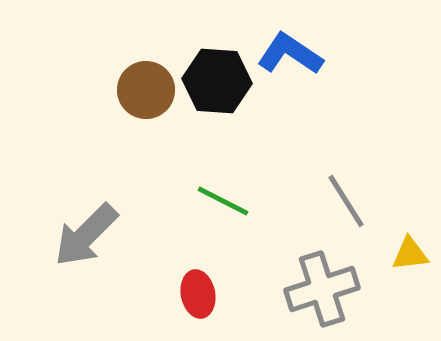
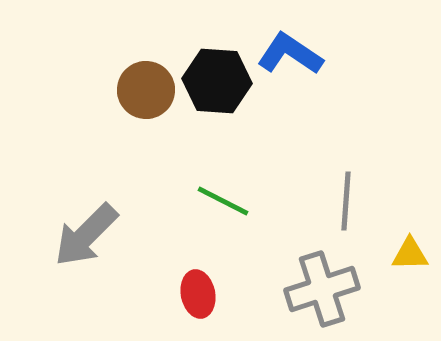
gray line: rotated 36 degrees clockwise
yellow triangle: rotated 6 degrees clockwise
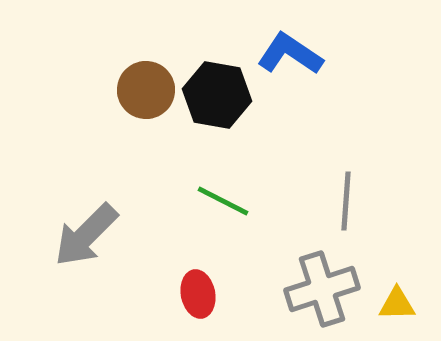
black hexagon: moved 14 px down; rotated 6 degrees clockwise
yellow triangle: moved 13 px left, 50 px down
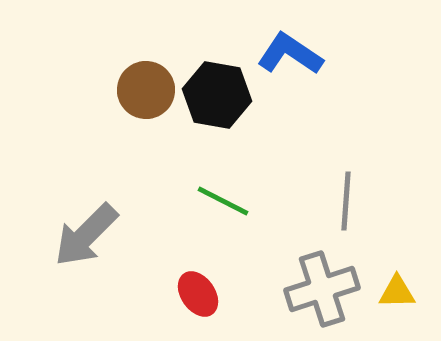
red ellipse: rotated 24 degrees counterclockwise
yellow triangle: moved 12 px up
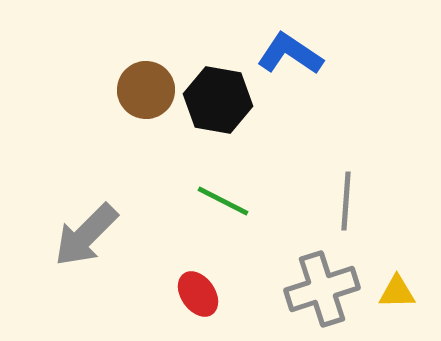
black hexagon: moved 1 px right, 5 px down
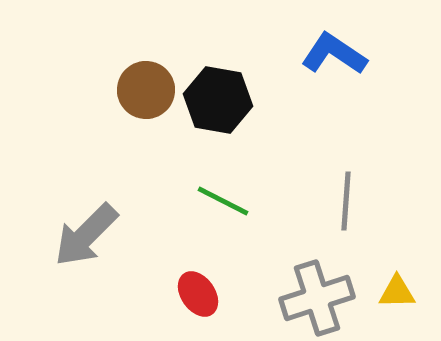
blue L-shape: moved 44 px right
gray cross: moved 5 px left, 9 px down
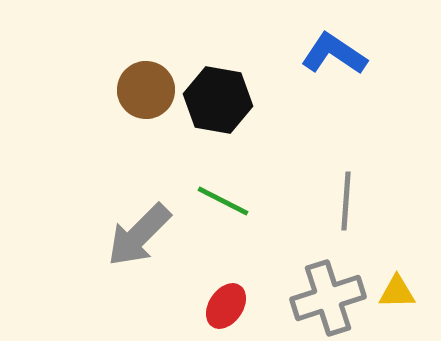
gray arrow: moved 53 px right
red ellipse: moved 28 px right, 12 px down; rotated 69 degrees clockwise
gray cross: moved 11 px right
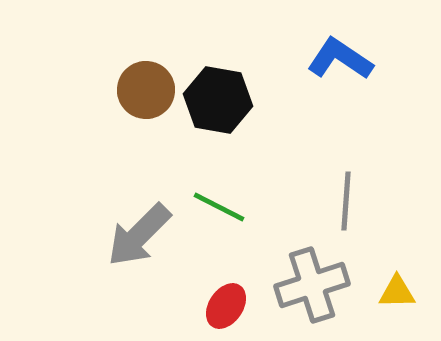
blue L-shape: moved 6 px right, 5 px down
green line: moved 4 px left, 6 px down
gray cross: moved 16 px left, 13 px up
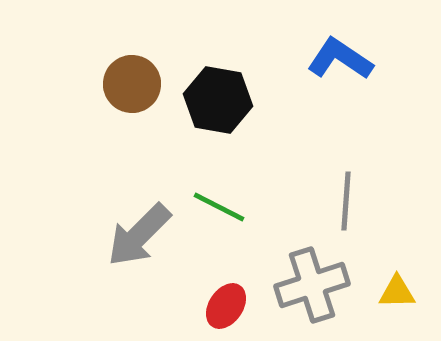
brown circle: moved 14 px left, 6 px up
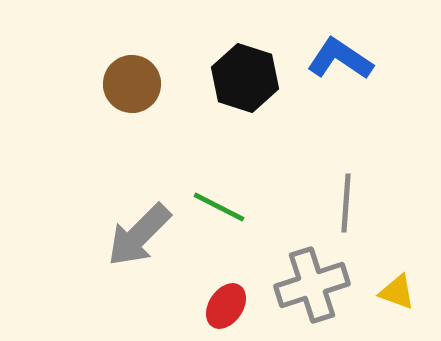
black hexagon: moved 27 px right, 22 px up; rotated 8 degrees clockwise
gray line: moved 2 px down
yellow triangle: rotated 21 degrees clockwise
